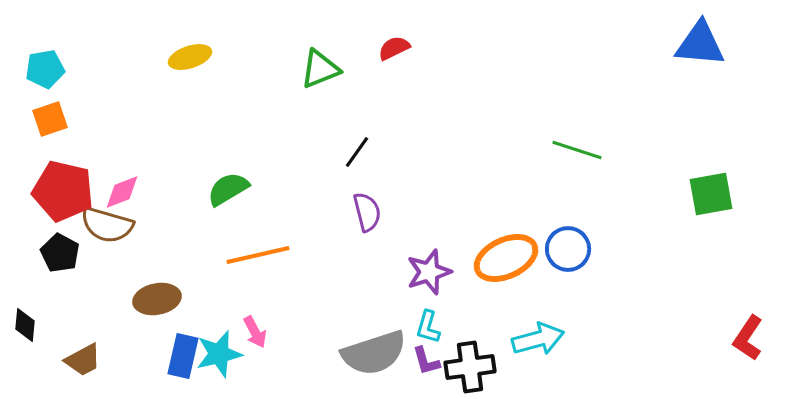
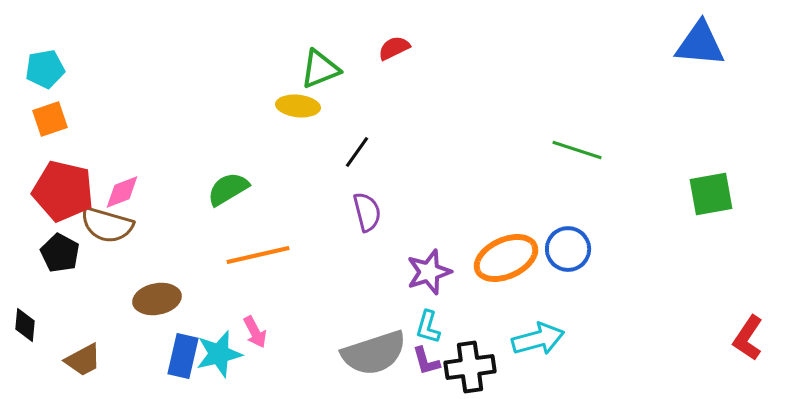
yellow ellipse: moved 108 px right, 49 px down; rotated 24 degrees clockwise
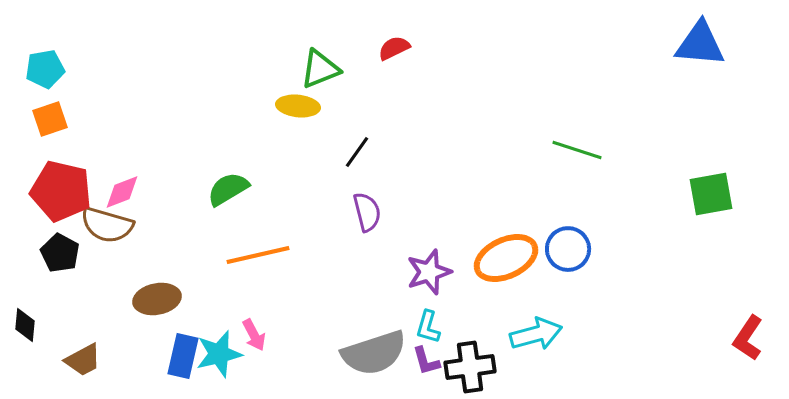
red pentagon: moved 2 px left
pink arrow: moved 1 px left, 3 px down
cyan arrow: moved 2 px left, 5 px up
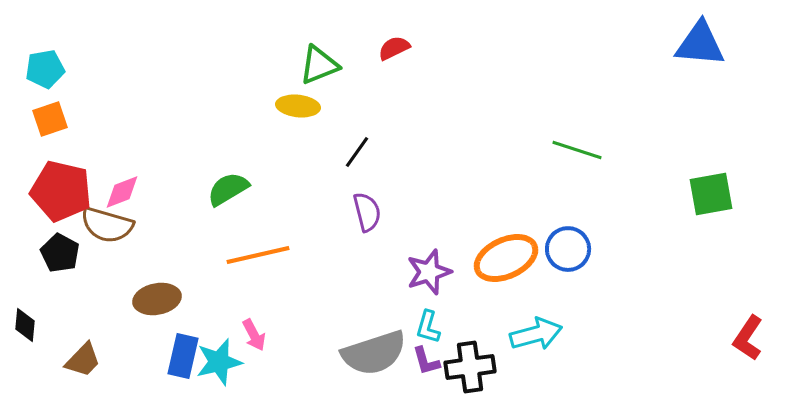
green triangle: moved 1 px left, 4 px up
cyan star: moved 8 px down
brown trapezoid: rotated 18 degrees counterclockwise
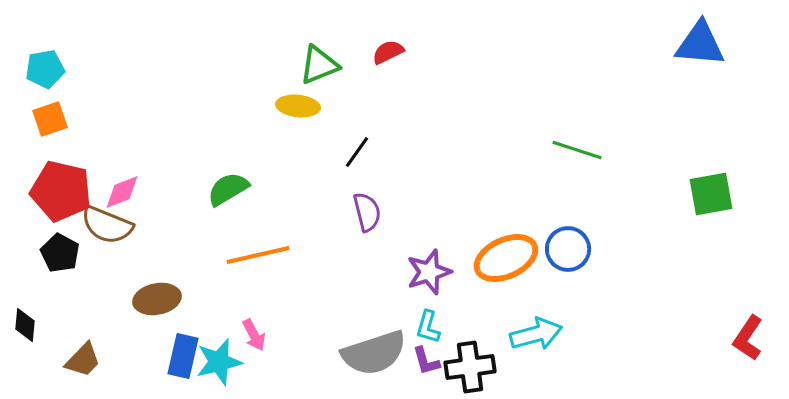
red semicircle: moved 6 px left, 4 px down
brown semicircle: rotated 6 degrees clockwise
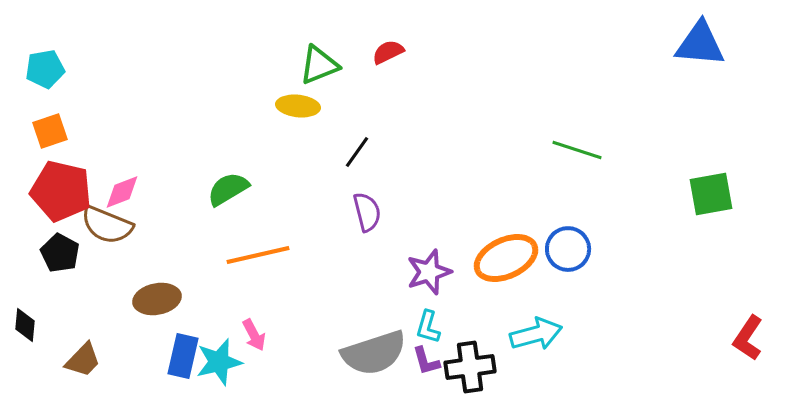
orange square: moved 12 px down
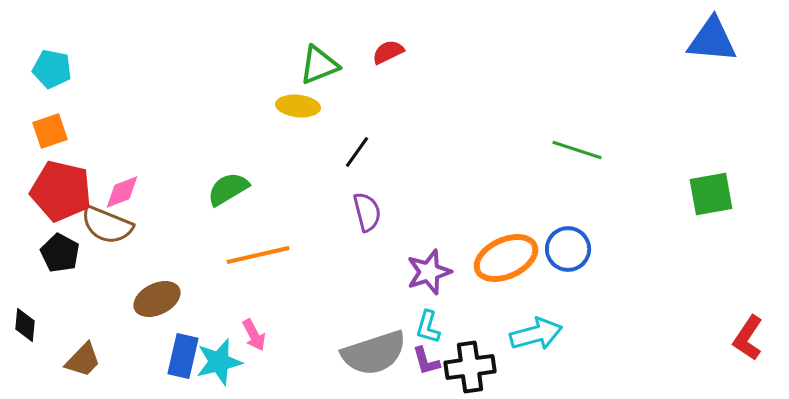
blue triangle: moved 12 px right, 4 px up
cyan pentagon: moved 7 px right; rotated 21 degrees clockwise
brown ellipse: rotated 15 degrees counterclockwise
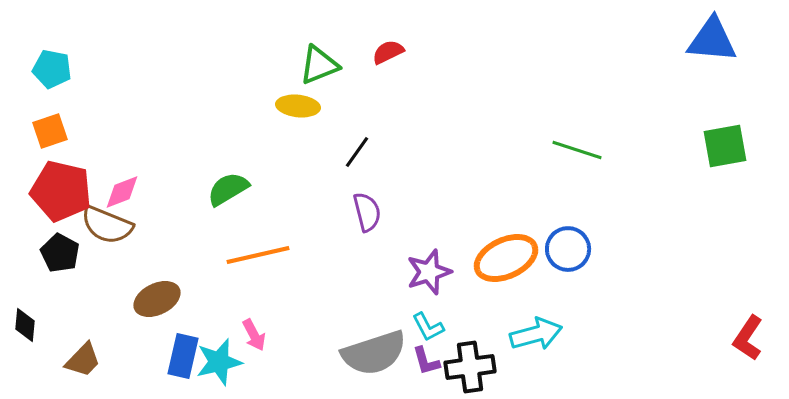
green square: moved 14 px right, 48 px up
cyan L-shape: rotated 44 degrees counterclockwise
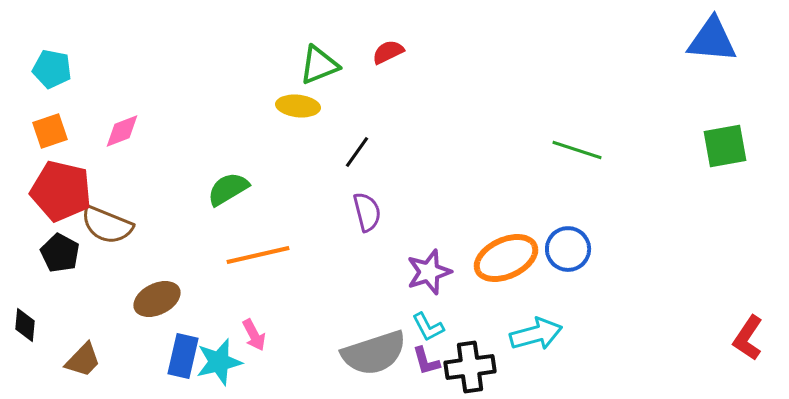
pink diamond: moved 61 px up
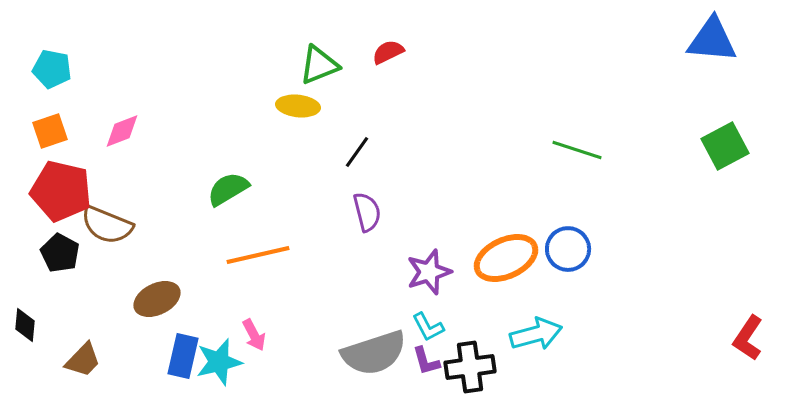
green square: rotated 18 degrees counterclockwise
